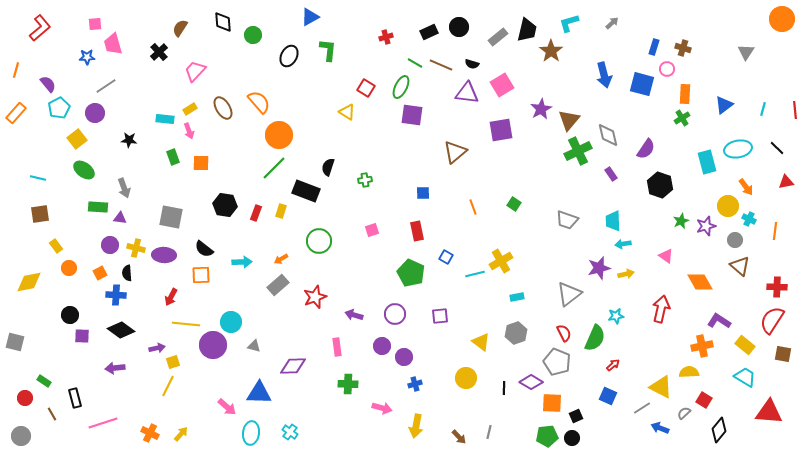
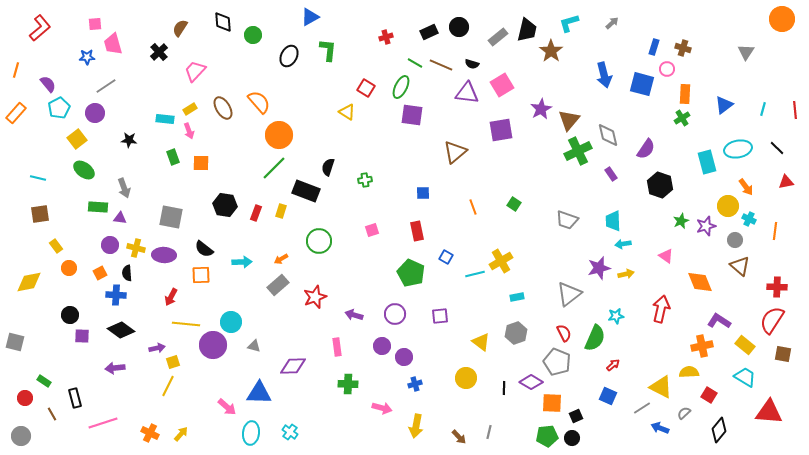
orange diamond at (700, 282): rotated 8 degrees clockwise
red square at (704, 400): moved 5 px right, 5 px up
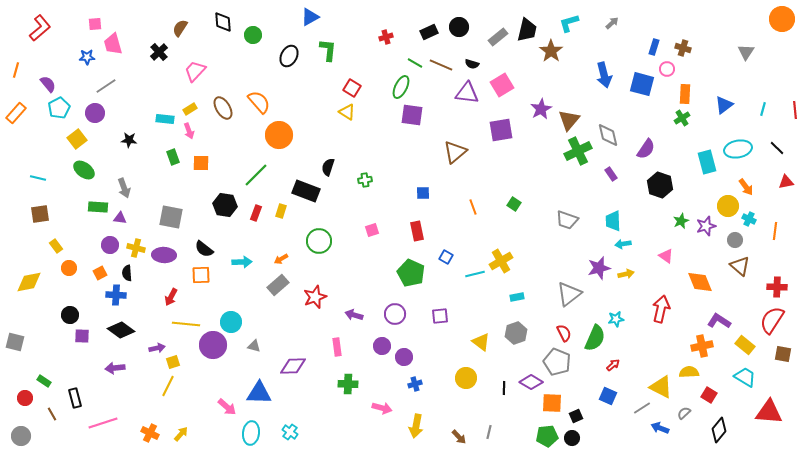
red square at (366, 88): moved 14 px left
green line at (274, 168): moved 18 px left, 7 px down
cyan star at (616, 316): moved 3 px down
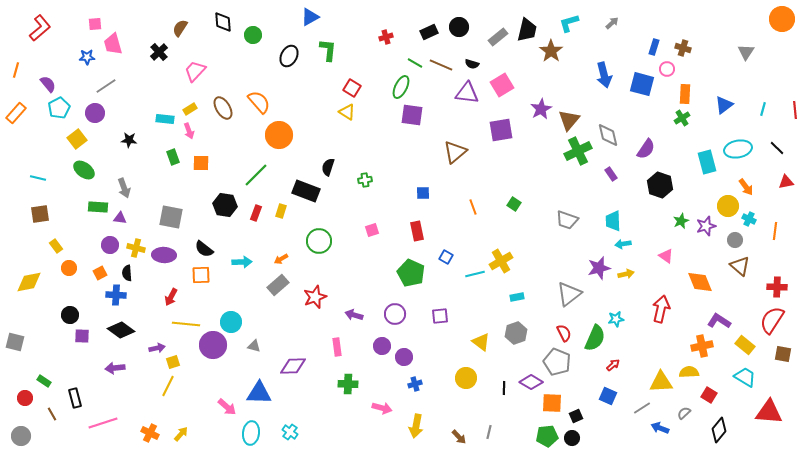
yellow triangle at (661, 387): moved 5 px up; rotated 30 degrees counterclockwise
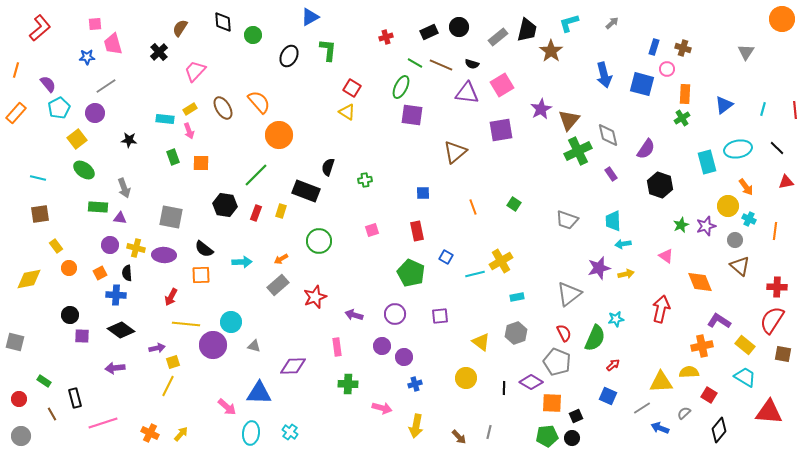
green star at (681, 221): moved 4 px down
yellow diamond at (29, 282): moved 3 px up
red circle at (25, 398): moved 6 px left, 1 px down
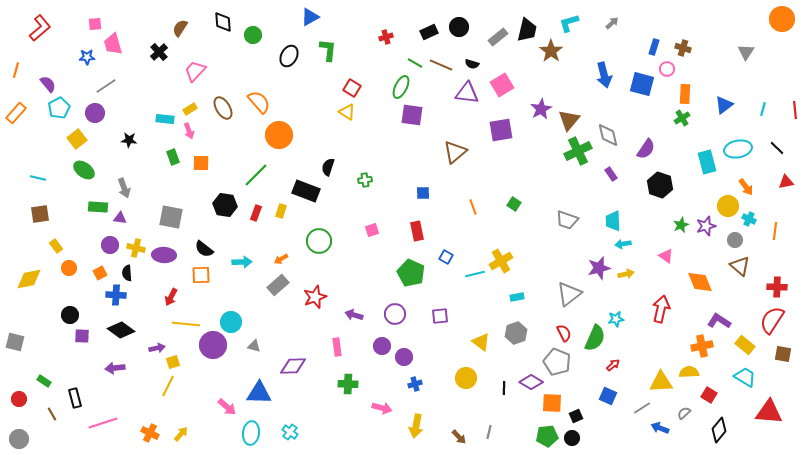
gray circle at (21, 436): moved 2 px left, 3 px down
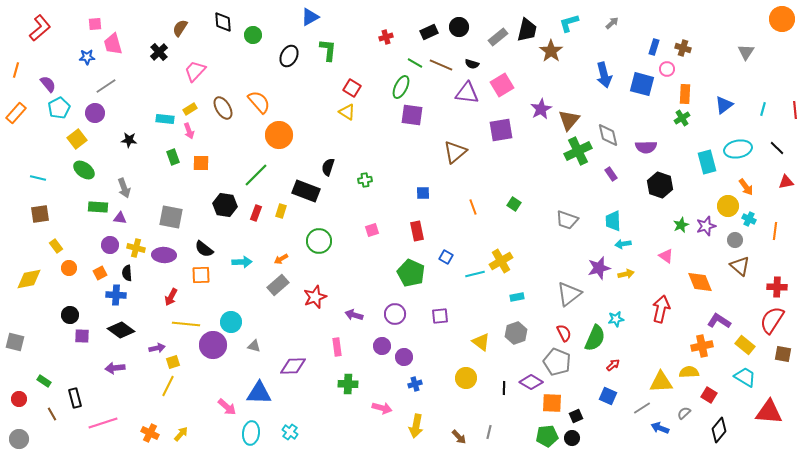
purple semicircle at (646, 149): moved 2 px up; rotated 55 degrees clockwise
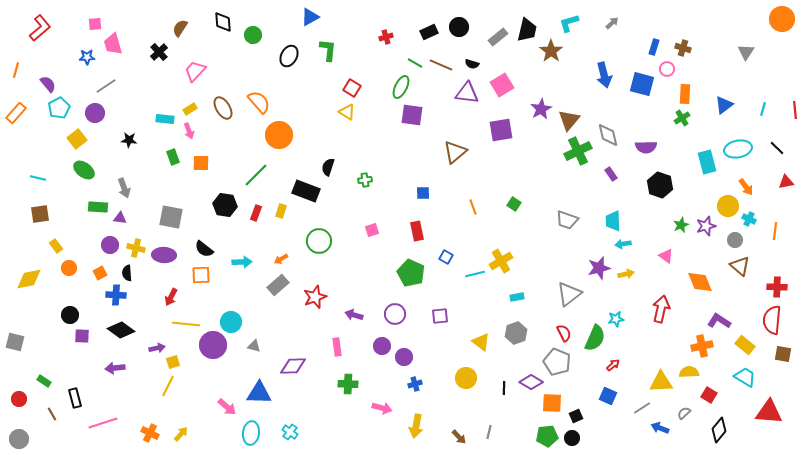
red semicircle at (772, 320): rotated 28 degrees counterclockwise
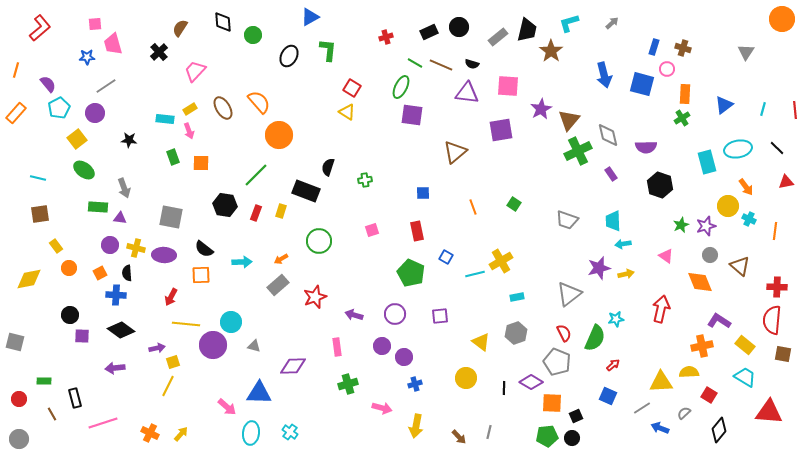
pink square at (502, 85): moved 6 px right, 1 px down; rotated 35 degrees clockwise
gray circle at (735, 240): moved 25 px left, 15 px down
green rectangle at (44, 381): rotated 32 degrees counterclockwise
green cross at (348, 384): rotated 18 degrees counterclockwise
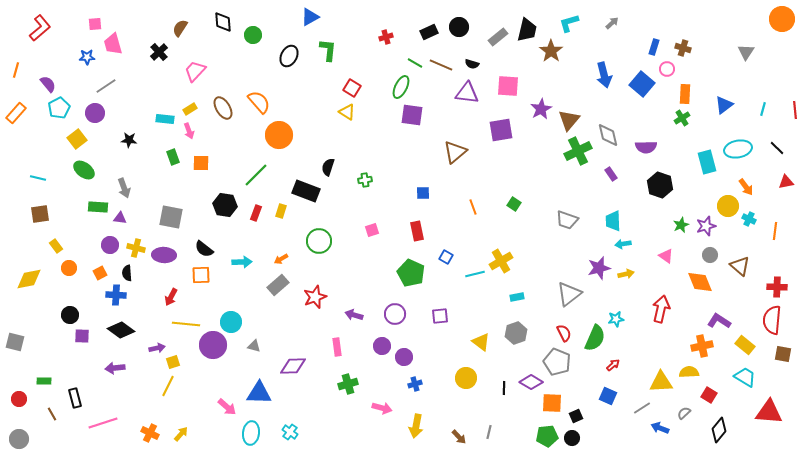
blue square at (642, 84): rotated 25 degrees clockwise
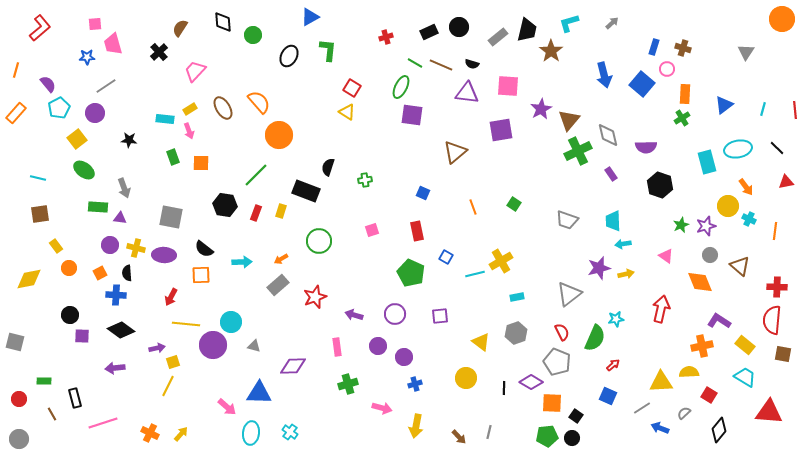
blue square at (423, 193): rotated 24 degrees clockwise
red semicircle at (564, 333): moved 2 px left, 1 px up
purple circle at (382, 346): moved 4 px left
black square at (576, 416): rotated 32 degrees counterclockwise
